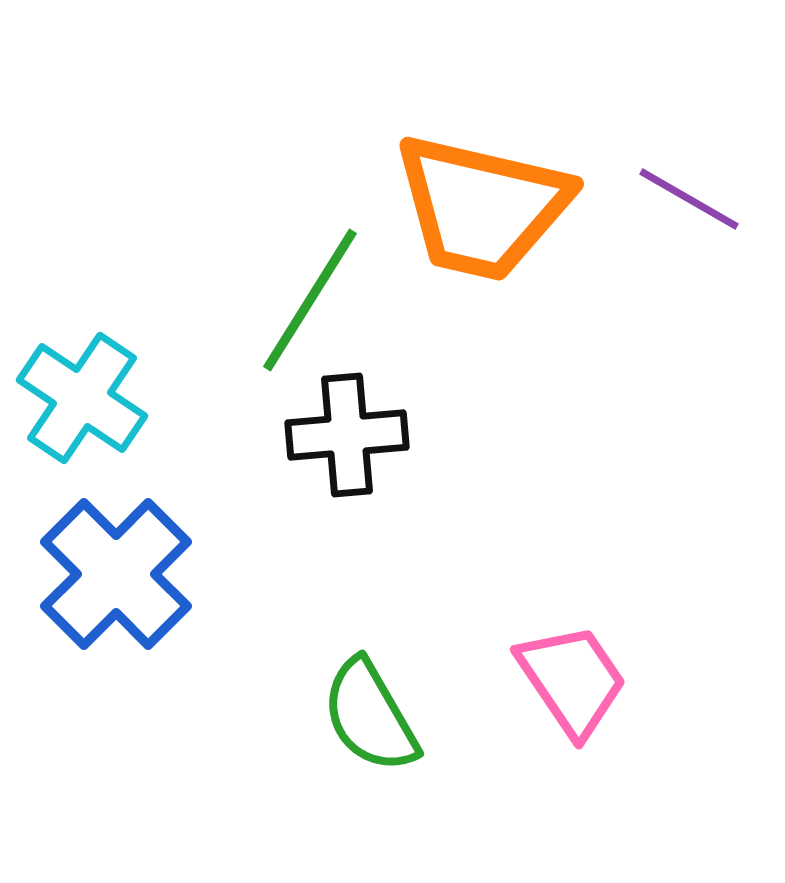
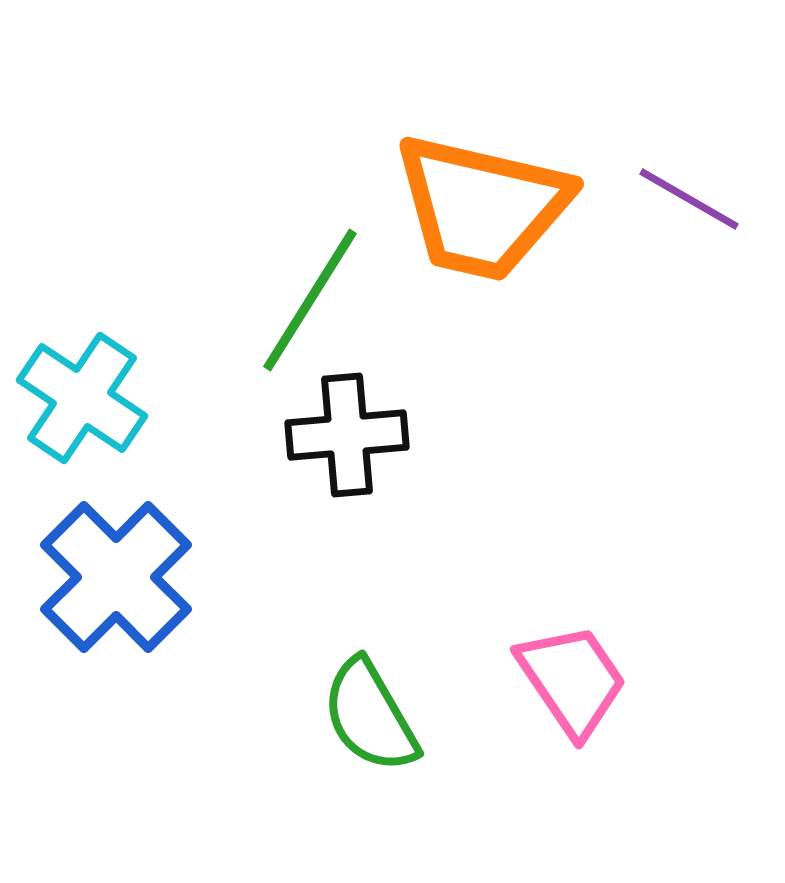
blue cross: moved 3 px down
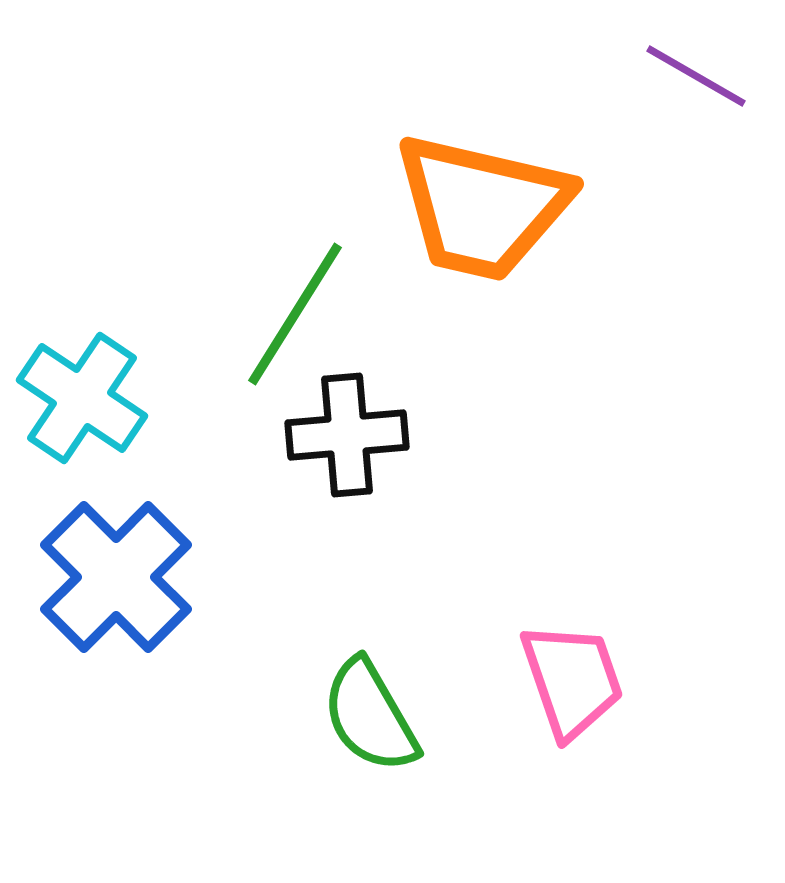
purple line: moved 7 px right, 123 px up
green line: moved 15 px left, 14 px down
pink trapezoid: rotated 15 degrees clockwise
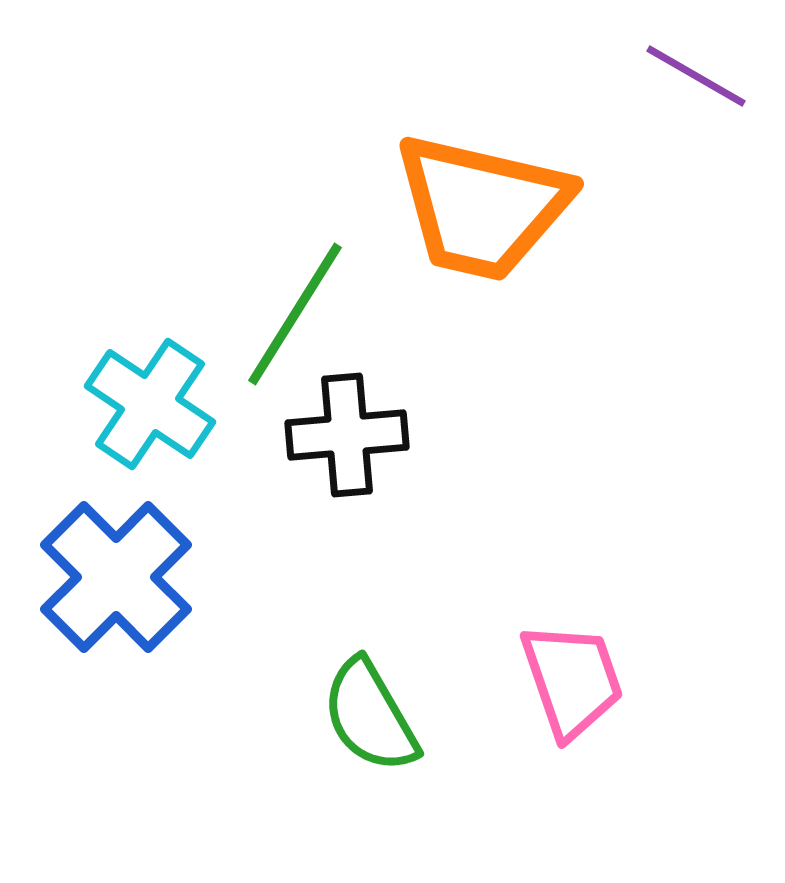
cyan cross: moved 68 px right, 6 px down
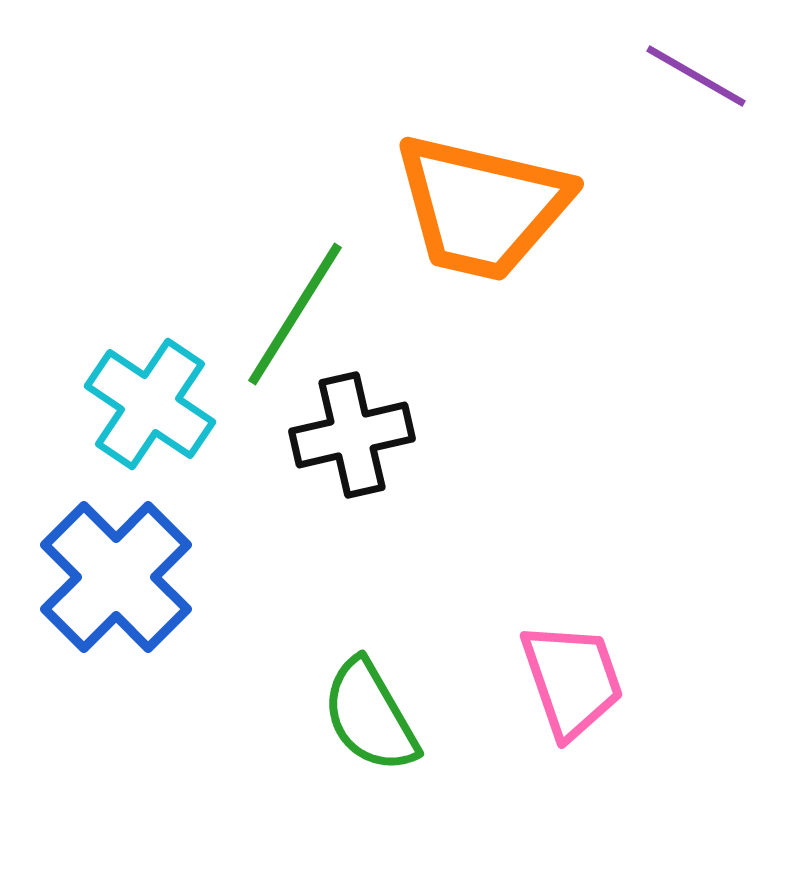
black cross: moved 5 px right; rotated 8 degrees counterclockwise
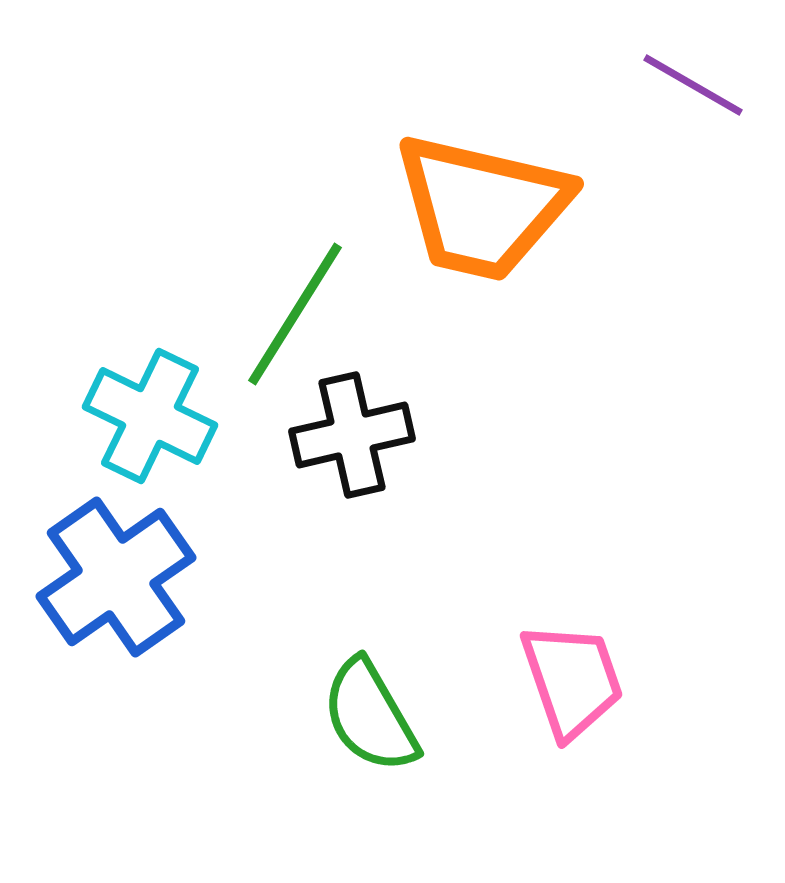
purple line: moved 3 px left, 9 px down
cyan cross: moved 12 px down; rotated 8 degrees counterclockwise
blue cross: rotated 10 degrees clockwise
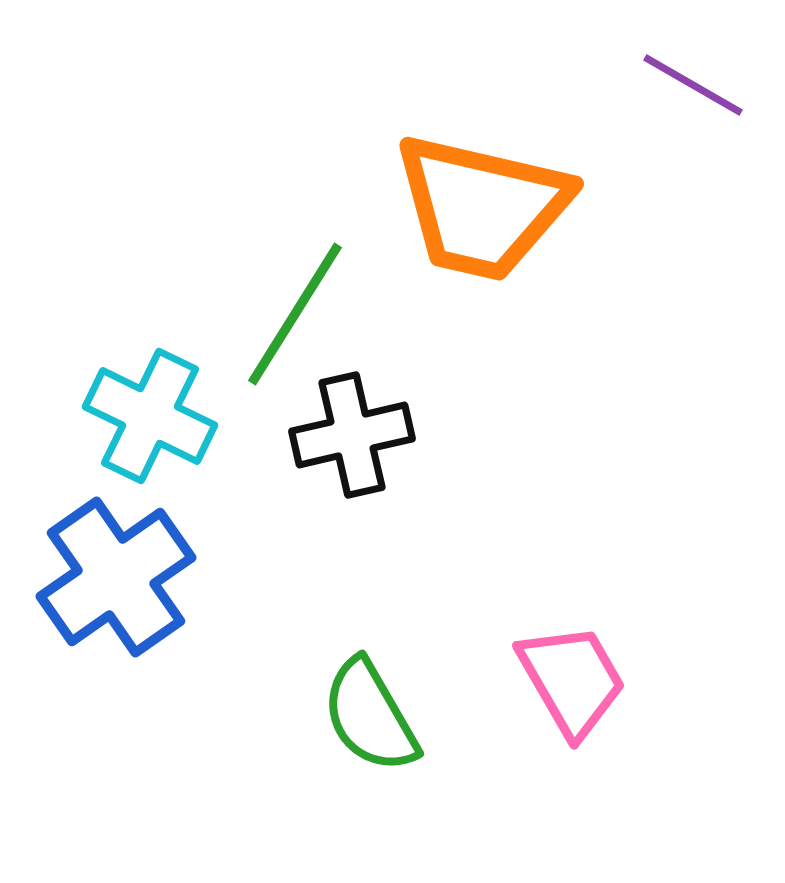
pink trapezoid: rotated 11 degrees counterclockwise
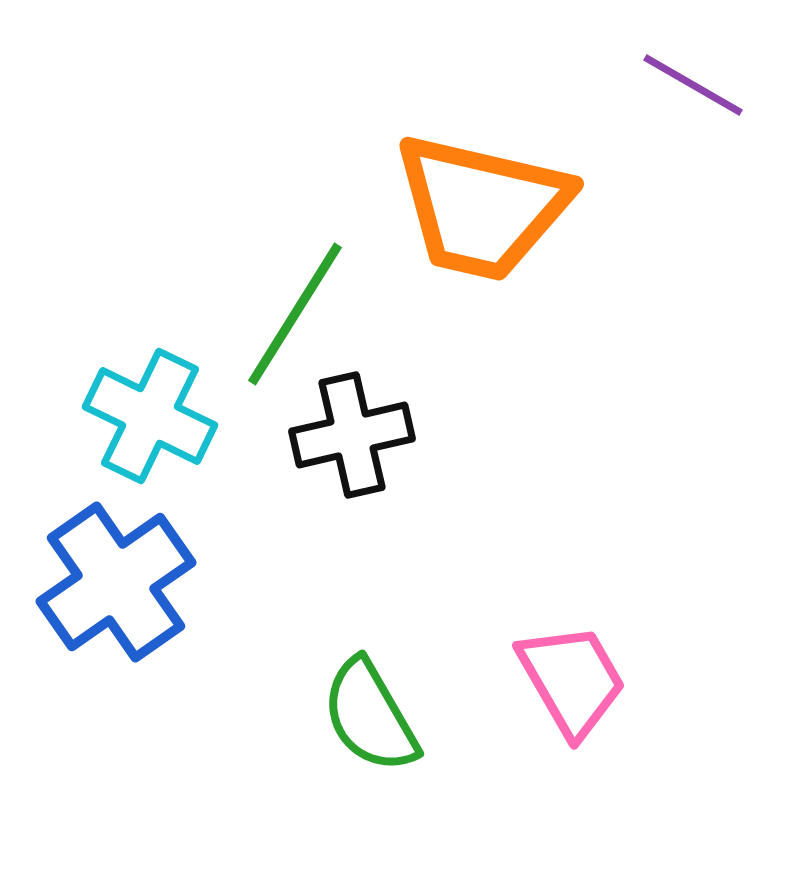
blue cross: moved 5 px down
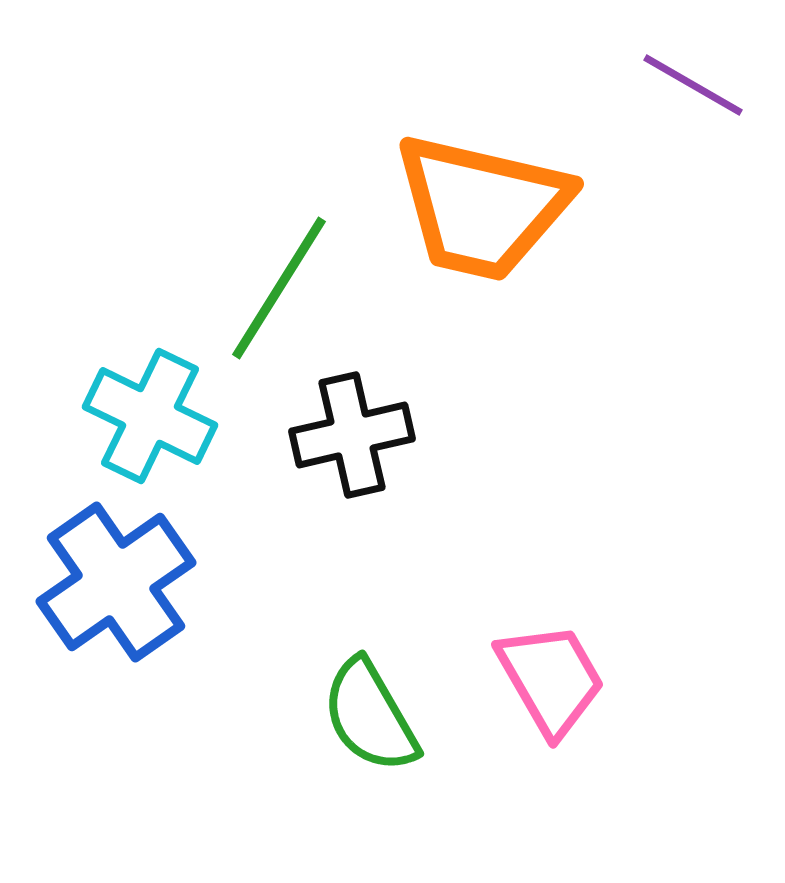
green line: moved 16 px left, 26 px up
pink trapezoid: moved 21 px left, 1 px up
